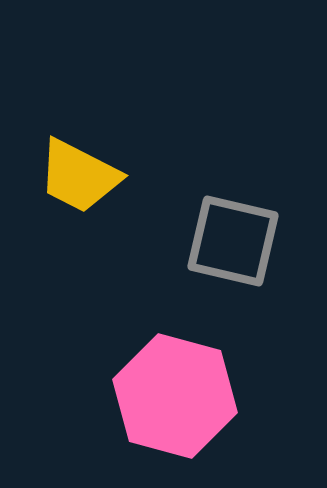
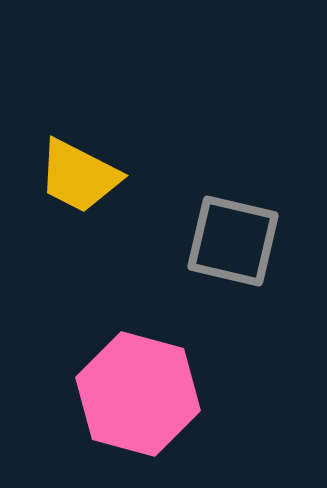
pink hexagon: moved 37 px left, 2 px up
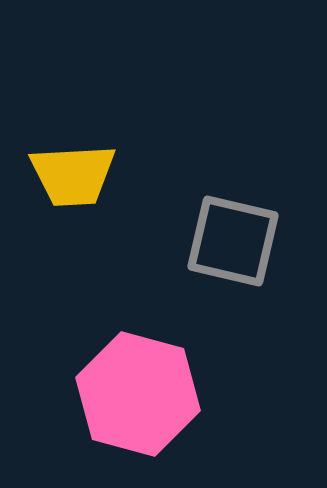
yellow trapezoid: moved 6 px left, 1 px up; rotated 30 degrees counterclockwise
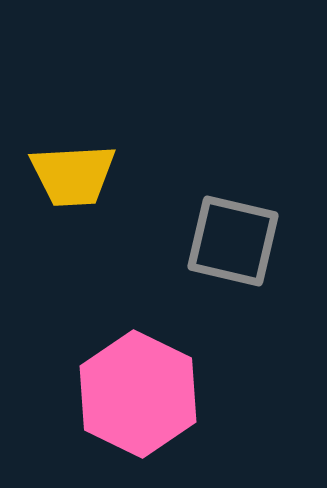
pink hexagon: rotated 11 degrees clockwise
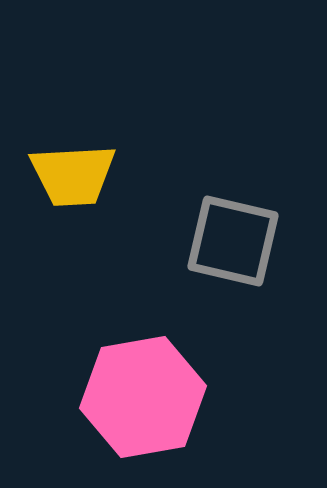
pink hexagon: moved 5 px right, 3 px down; rotated 24 degrees clockwise
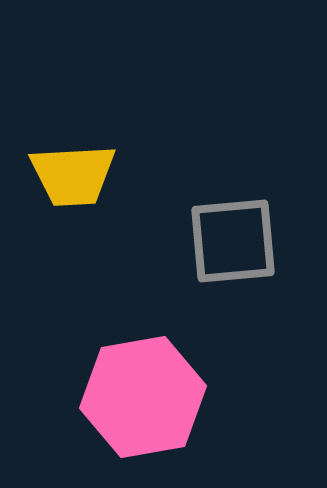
gray square: rotated 18 degrees counterclockwise
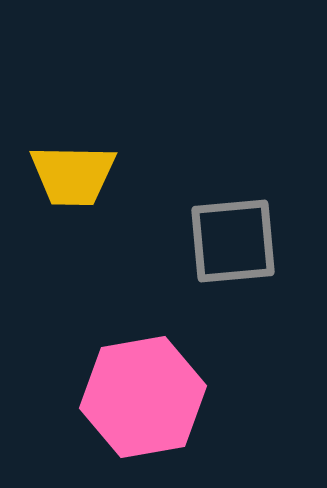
yellow trapezoid: rotated 4 degrees clockwise
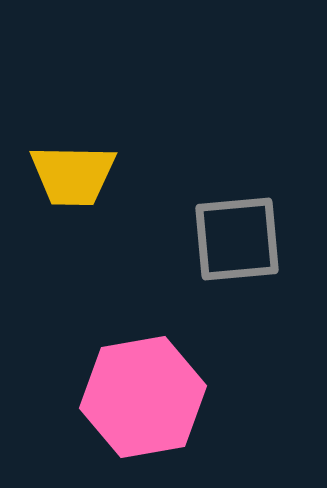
gray square: moved 4 px right, 2 px up
